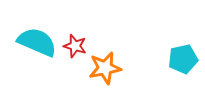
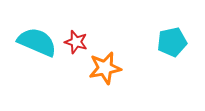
red star: moved 1 px right, 4 px up
cyan pentagon: moved 11 px left, 17 px up
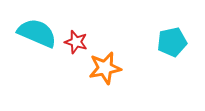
cyan semicircle: moved 9 px up
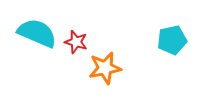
cyan pentagon: moved 2 px up
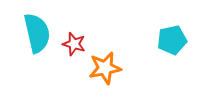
cyan semicircle: rotated 54 degrees clockwise
red star: moved 2 px left, 2 px down
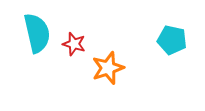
cyan pentagon: rotated 24 degrees clockwise
orange star: moved 3 px right; rotated 8 degrees counterclockwise
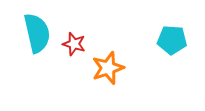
cyan pentagon: rotated 8 degrees counterclockwise
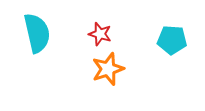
red star: moved 26 px right, 10 px up
orange star: moved 1 px down
